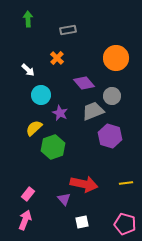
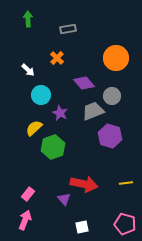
gray rectangle: moved 1 px up
white square: moved 5 px down
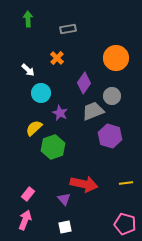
purple diamond: rotated 75 degrees clockwise
cyan circle: moved 2 px up
white square: moved 17 px left
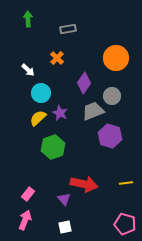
yellow semicircle: moved 4 px right, 10 px up
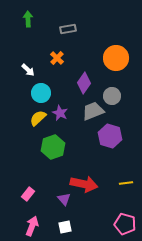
pink arrow: moved 7 px right, 6 px down
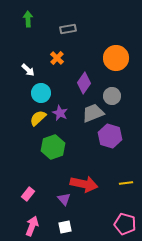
gray trapezoid: moved 2 px down
